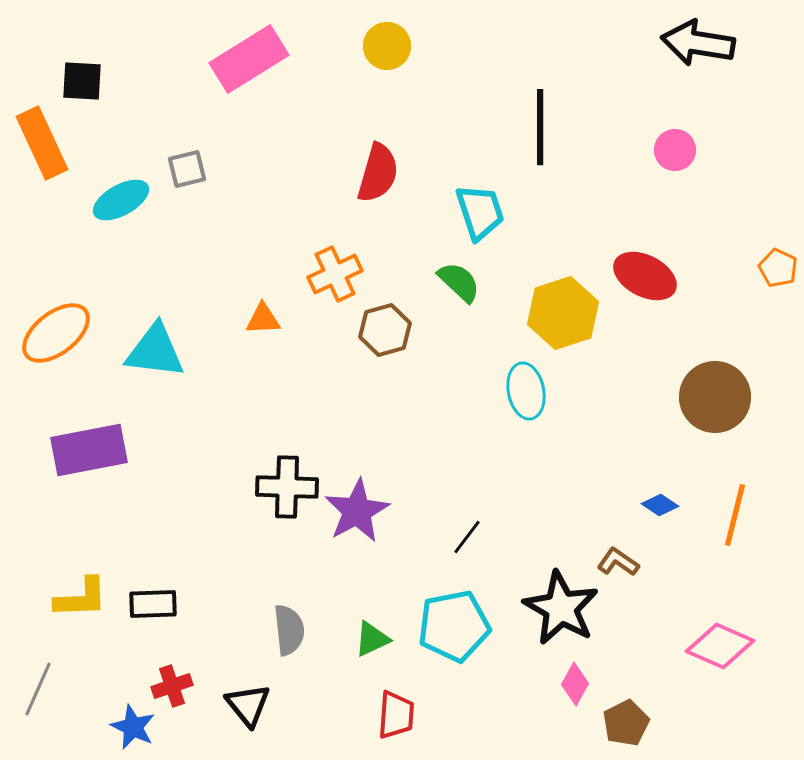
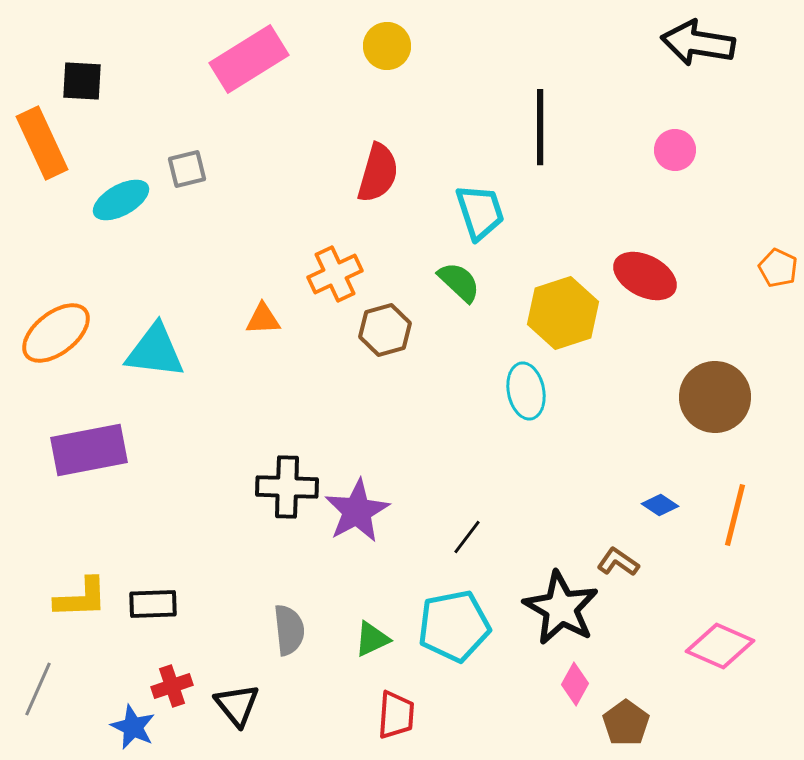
black triangle at (248, 705): moved 11 px left
brown pentagon at (626, 723): rotated 9 degrees counterclockwise
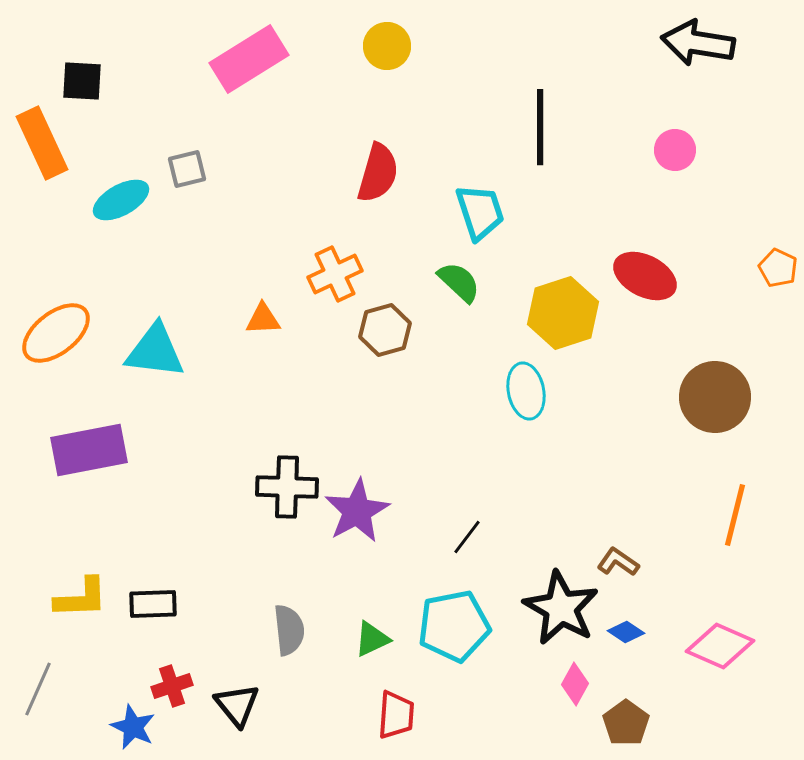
blue diamond at (660, 505): moved 34 px left, 127 px down
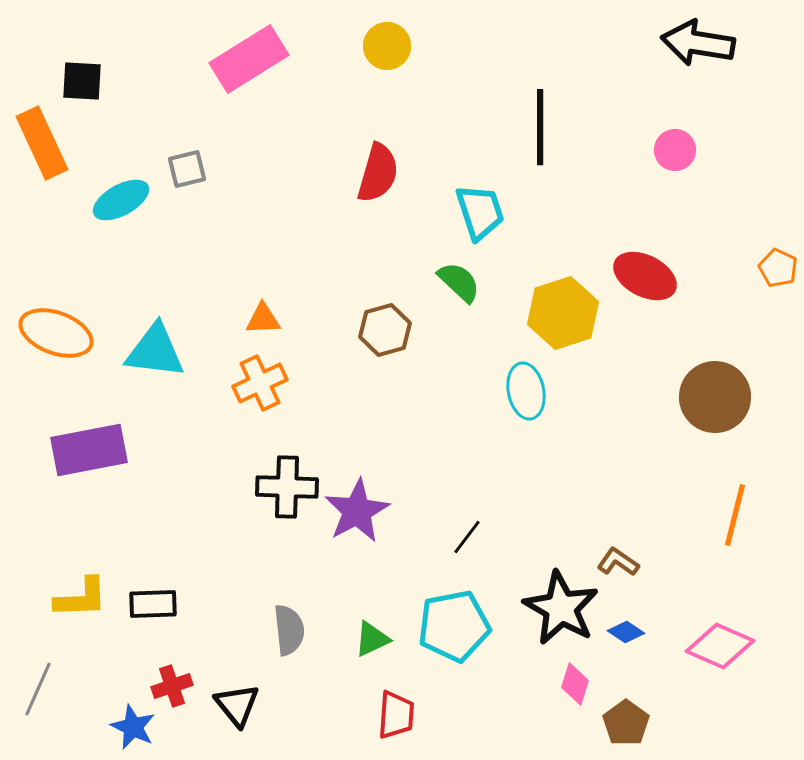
orange cross at (335, 274): moved 75 px left, 109 px down
orange ellipse at (56, 333): rotated 58 degrees clockwise
pink diamond at (575, 684): rotated 12 degrees counterclockwise
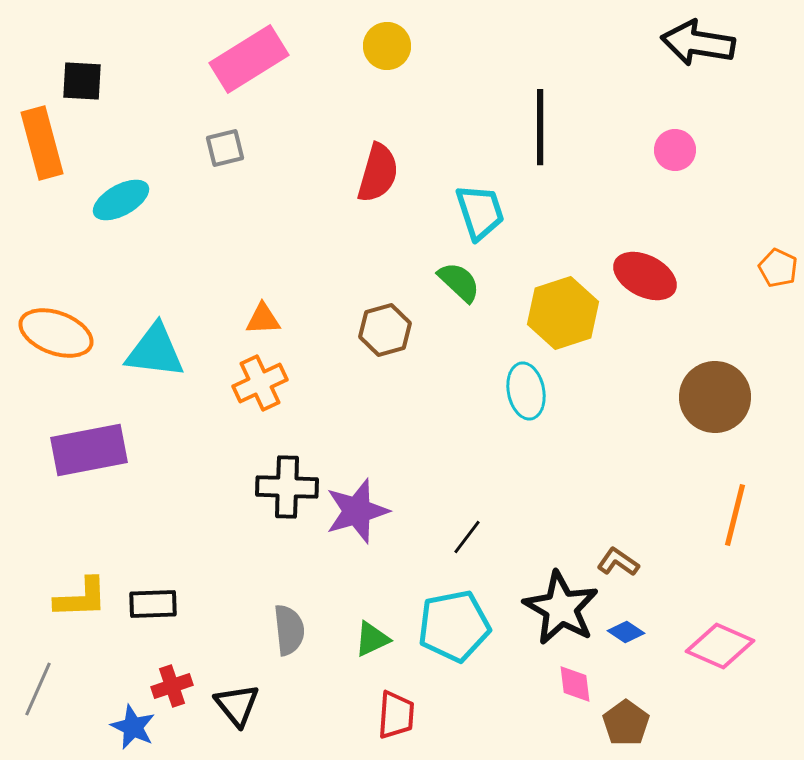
orange rectangle at (42, 143): rotated 10 degrees clockwise
gray square at (187, 169): moved 38 px right, 21 px up
purple star at (357, 511): rotated 12 degrees clockwise
pink diamond at (575, 684): rotated 24 degrees counterclockwise
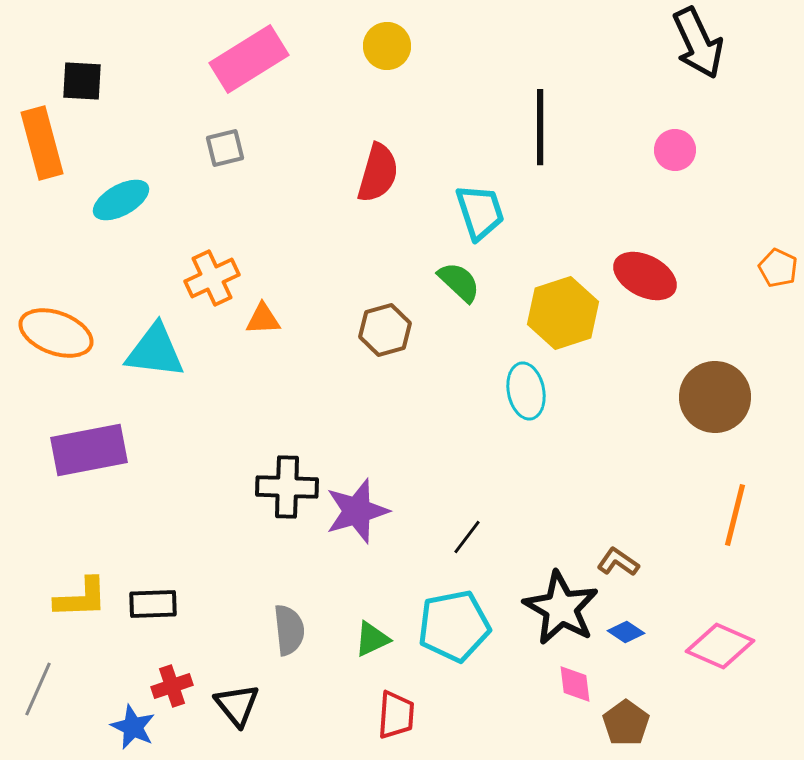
black arrow at (698, 43): rotated 124 degrees counterclockwise
orange cross at (260, 383): moved 48 px left, 105 px up
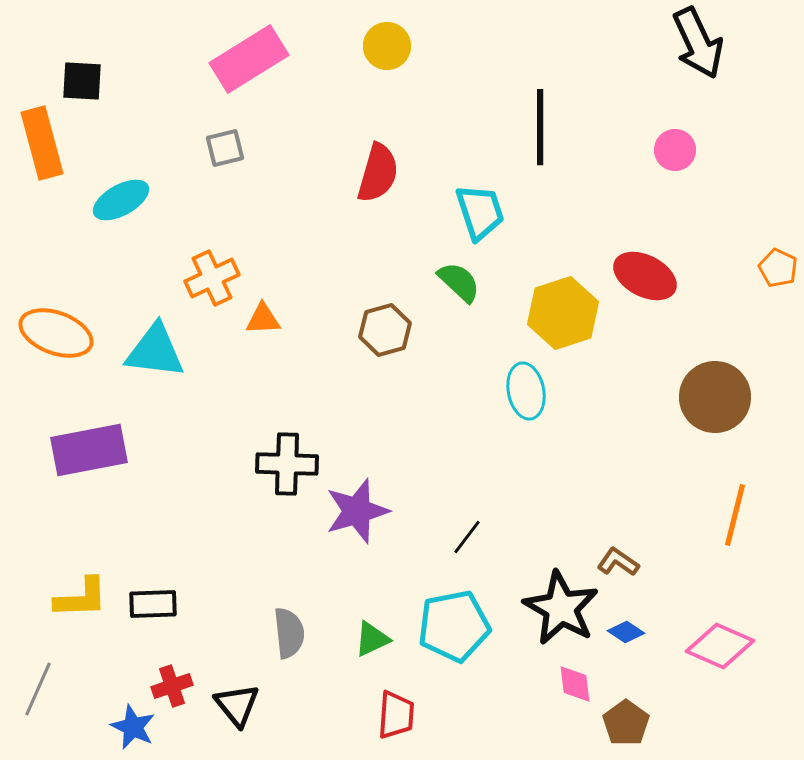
black cross at (287, 487): moved 23 px up
gray semicircle at (289, 630): moved 3 px down
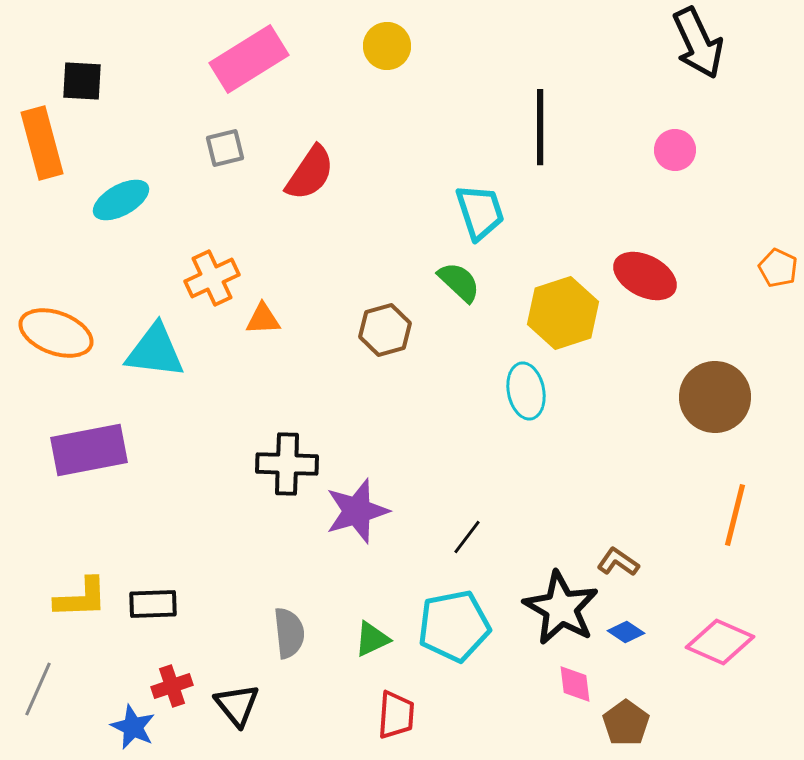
red semicircle at (378, 173): moved 68 px left; rotated 18 degrees clockwise
pink diamond at (720, 646): moved 4 px up
